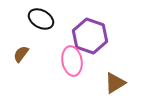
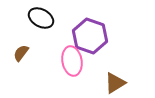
black ellipse: moved 1 px up
brown semicircle: moved 1 px up
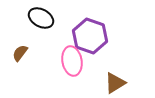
brown semicircle: moved 1 px left
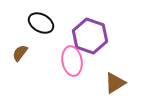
black ellipse: moved 5 px down
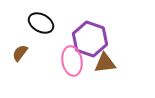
purple hexagon: moved 3 px down
brown triangle: moved 10 px left, 20 px up; rotated 25 degrees clockwise
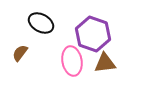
purple hexagon: moved 3 px right, 5 px up
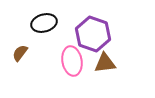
black ellipse: moved 3 px right; rotated 45 degrees counterclockwise
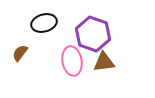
brown triangle: moved 1 px left, 1 px up
